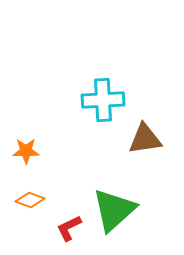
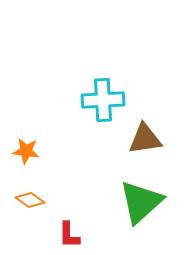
orange star: rotated 8 degrees clockwise
orange diamond: rotated 16 degrees clockwise
green triangle: moved 27 px right, 8 px up
red L-shape: moved 7 px down; rotated 64 degrees counterclockwise
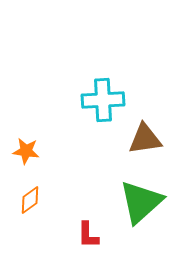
orange diamond: rotated 72 degrees counterclockwise
red L-shape: moved 19 px right
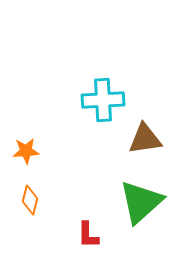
orange star: rotated 12 degrees counterclockwise
orange diamond: rotated 40 degrees counterclockwise
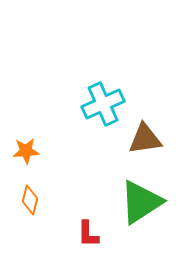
cyan cross: moved 4 px down; rotated 21 degrees counterclockwise
green triangle: rotated 9 degrees clockwise
red L-shape: moved 1 px up
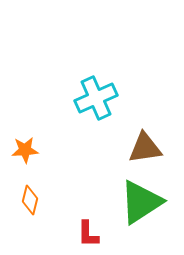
cyan cross: moved 7 px left, 6 px up
brown triangle: moved 9 px down
orange star: moved 1 px left, 1 px up
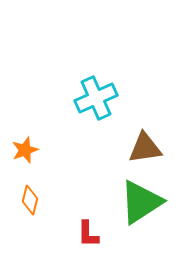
orange star: rotated 16 degrees counterclockwise
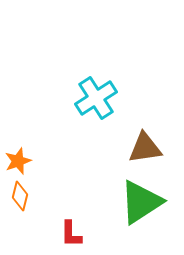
cyan cross: rotated 9 degrees counterclockwise
orange star: moved 7 px left, 11 px down
orange diamond: moved 10 px left, 4 px up
red L-shape: moved 17 px left
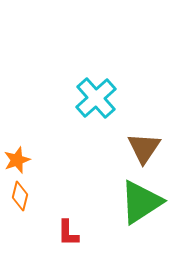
cyan cross: rotated 9 degrees counterclockwise
brown triangle: moved 1 px left; rotated 48 degrees counterclockwise
orange star: moved 1 px left, 1 px up
red L-shape: moved 3 px left, 1 px up
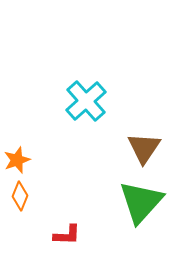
cyan cross: moved 10 px left, 3 px down
orange diamond: rotated 8 degrees clockwise
green triangle: rotated 15 degrees counterclockwise
red L-shape: moved 1 px left, 2 px down; rotated 88 degrees counterclockwise
